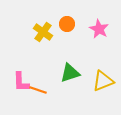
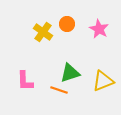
pink L-shape: moved 4 px right, 1 px up
orange line: moved 21 px right
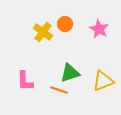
orange circle: moved 2 px left
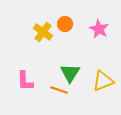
green triangle: rotated 40 degrees counterclockwise
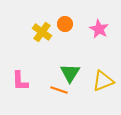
yellow cross: moved 1 px left
pink L-shape: moved 5 px left
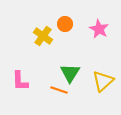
yellow cross: moved 1 px right, 4 px down
yellow triangle: rotated 20 degrees counterclockwise
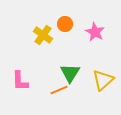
pink star: moved 4 px left, 3 px down
yellow cross: moved 1 px up
yellow triangle: moved 1 px up
orange line: rotated 42 degrees counterclockwise
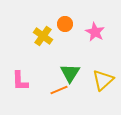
yellow cross: moved 1 px down
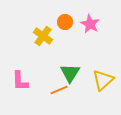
orange circle: moved 2 px up
pink star: moved 5 px left, 8 px up
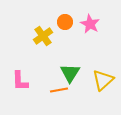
yellow cross: rotated 18 degrees clockwise
orange line: rotated 12 degrees clockwise
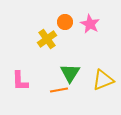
yellow cross: moved 4 px right, 3 px down
yellow triangle: rotated 20 degrees clockwise
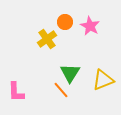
pink star: moved 2 px down
pink L-shape: moved 4 px left, 11 px down
orange line: moved 2 px right; rotated 60 degrees clockwise
